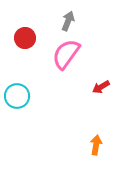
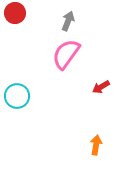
red circle: moved 10 px left, 25 px up
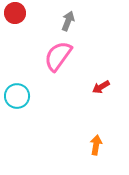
pink semicircle: moved 8 px left, 2 px down
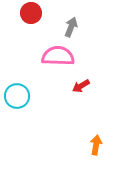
red circle: moved 16 px right
gray arrow: moved 3 px right, 6 px down
pink semicircle: rotated 56 degrees clockwise
red arrow: moved 20 px left, 1 px up
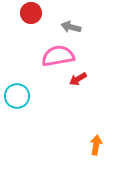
gray arrow: rotated 96 degrees counterclockwise
pink semicircle: rotated 12 degrees counterclockwise
red arrow: moved 3 px left, 7 px up
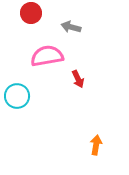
pink semicircle: moved 11 px left
red arrow: rotated 84 degrees counterclockwise
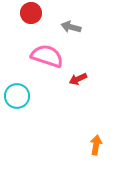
pink semicircle: rotated 28 degrees clockwise
red arrow: rotated 90 degrees clockwise
